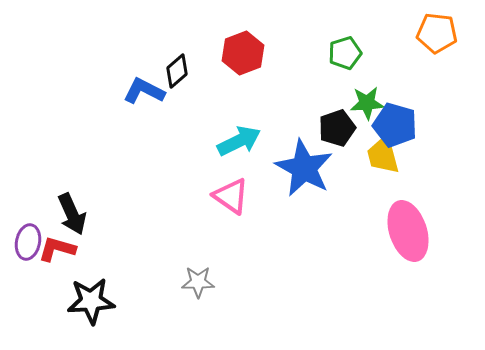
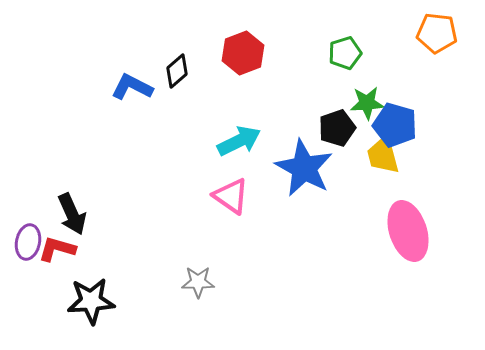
blue L-shape: moved 12 px left, 4 px up
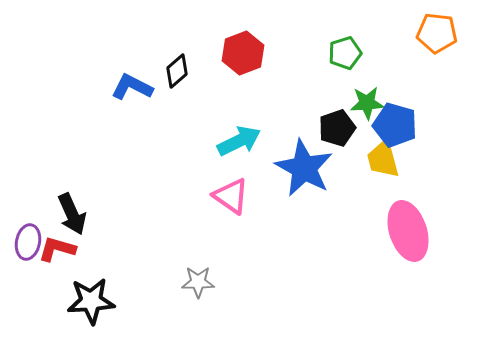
yellow trapezoid: moved 4 px down
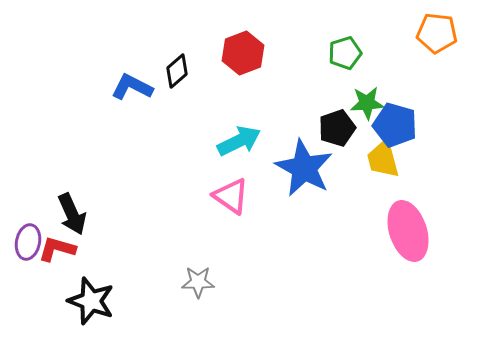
black star: rotated 24 degrees clockwise
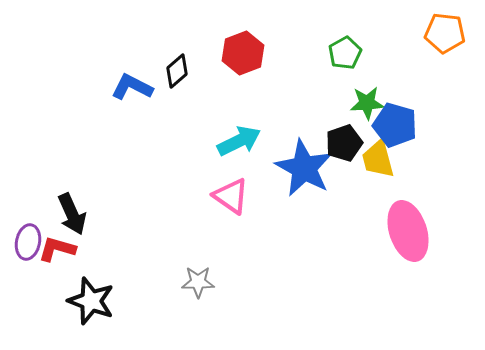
orange pentagon: moved 8 px right
green pentagon: rotated 12 degrees counterclockwise
black pentagon: moved 7 px right, 15 px down
yellow trapezoid: moved 5 px left
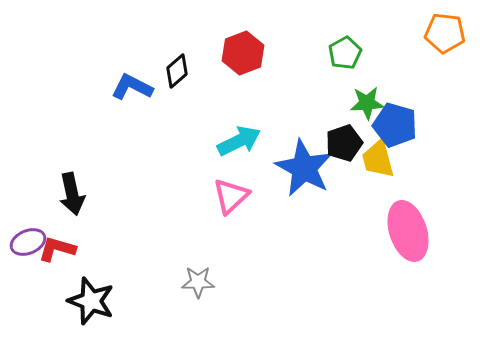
pink triangle: rotated 42 degrees clockwise
black arrow: moved 20 px up; rotated 12 degrees clockwise
purple ellipse: rotated 56 degrees clockwise
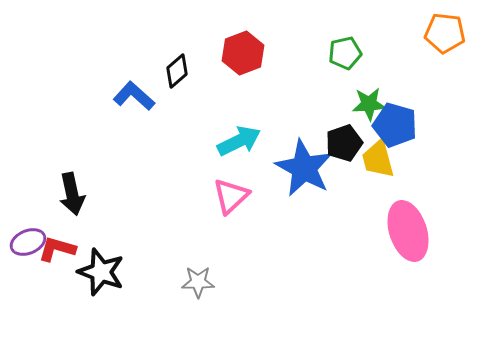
green pentagon: rotated 16 degrees clockwise
blue L-shape: moved 2 px right, 9 px down; rotated 15 degrees clockwise
green star: moved 2 px right, 1 px down
black star: moved 10 px right, 29 px up
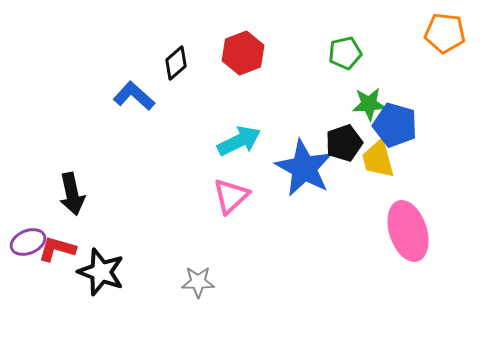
black diamond: moved 1 px left, 8 px up
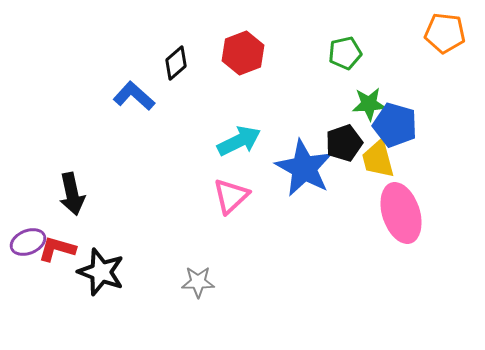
pink ellipse: moved 7 px left, 18 px up
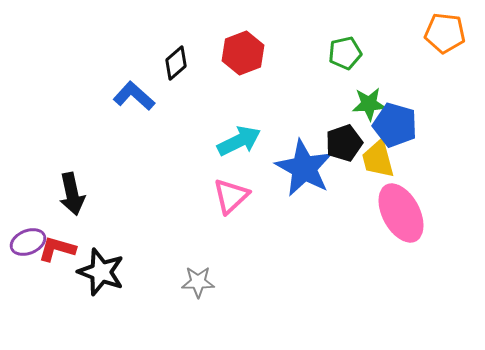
pink ellipse: rotated 10 degrees counterclockwise
